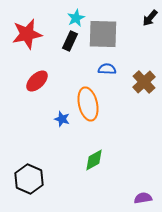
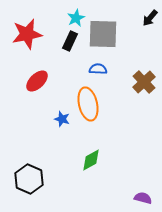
blue semicircle: moved 9 px left
green diamond: moved 3 px left
purple semicircle: rotated 24 degrees clockwise
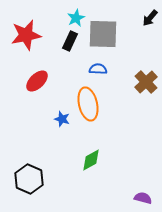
red star: moved 1 px left, 1 px down
brown cross: moved 2 px right
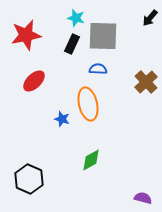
cyan star: rotated 30 degrees counterclockwise
gray square: moved 2 px down
black rectangle: moved 2 px right, 3 px down
red ellipse: moved 3 px left
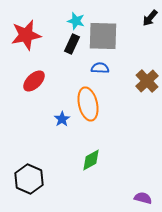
cyan star: moved 3 px down
blue semicircle: moved 2 px right, 1 px up
brown cross: moved 1 px right, 1 px up
blue star: rotated 21 degrees clockwise
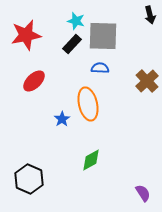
black arrow: moved 3 px up; rotated 54 degrees counterclockwise
black rectangle: rotated 18 degrees clockwise
purple semicircle: moved 5 px up; rotated 42 degrees clockwise
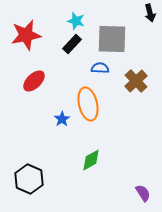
black arrow: moved 2 px up
gray square: moved 9 px right, 3 px down
brown cross: moved 11 px left
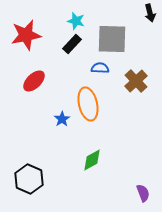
green diamond: moved 1 px right
purple semicircle: rotated 12 degrees clockwise
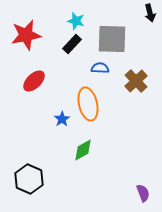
green diamond: moved 9 px left, 10 px up
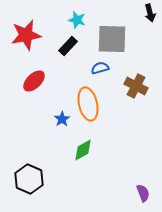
cyan star: moved 1 px right, 1 px up
black rectangle: moved 4 px left, 2 px down
blue semicircle: rotated 18 degrees counterclockwise
brown cross: moved 5 px down; rotated 20 degrees counterclockwise
